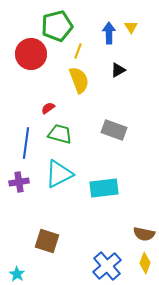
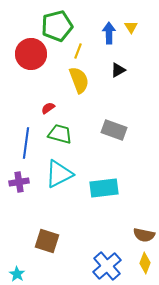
brown semicircle: moved 1 px down
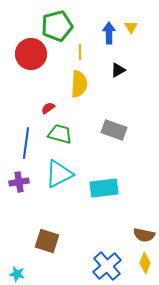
yellow line: moved 2 px right, 1 px down; rotated 21 degrees counterclockwise
yellow semicircle: moved 4 px down; rotated 24 degrees clockwise
cyan star: rotated 21 degrees counterclockwise
